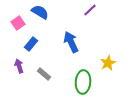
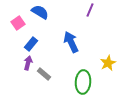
purple line: rotated 24 degrees counterclockwise
purple arrow: moved 9 px right, 3 px up; rotated 32 degrees clockwise
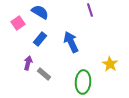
purple line: rotated 40 degrees counterclockwise
blue rectangle: moved 9 px right, 5 px up
yellow star: moved 2 px right, 1 px down; rotated 14 degrees counterclockwise
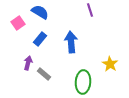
blue arrow: rotated 20 degrees clockwise
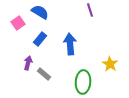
blue arrow: moved 1 px left, 2 px down
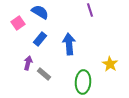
blue arrow: moved 1 px left
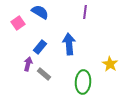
purple line: moved 5 px left, 2 px down; rotated 24 degrees clockwise
blue rectangle: moved 8 px down
purple arrow: moved 1 px down
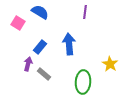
pink square: rotated 24 degrees counterclockwise
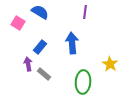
blue arrow: moved 3 px right, 1 px up
purple arrow: rotated 24 degrees counterclockwise
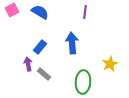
pink square: moved 6 px left, 13 px up; rotated 32 degrees clockwise
yellow star: rotated 14 degrees clockwise
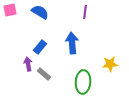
pink square: moved 2 px left; rotated 16 degrees clockwise
yellow star: rotated 21 degrees clockwise
